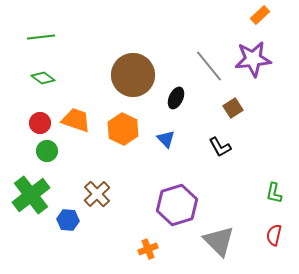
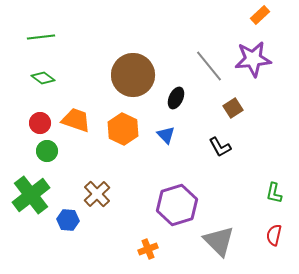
blue triangle: moved 4 px up
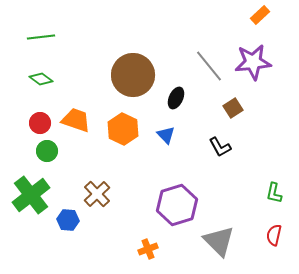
purple star: moved 3 px down
green diamond: moved 2 px left, 1 px down
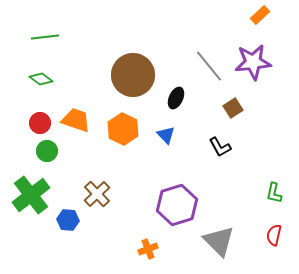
green line: moved 4 px right
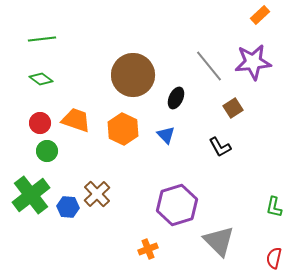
green line: moved 3 px left, 2 px down
green L-shape: moved 14 px down
blue hexagon: moved 13 px up
red semicircle: moved 23 px down
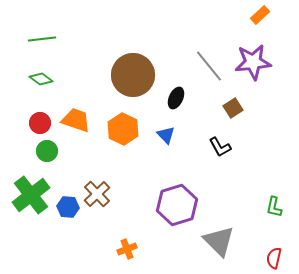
orange cross: moved 21 px left
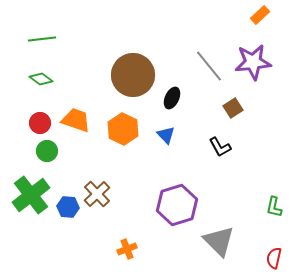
black ellipse: moved 4 px left
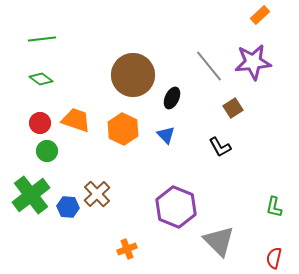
purple hexagon: moved 1 px left, 2 px down; rotated 21 degrees counterclockwise
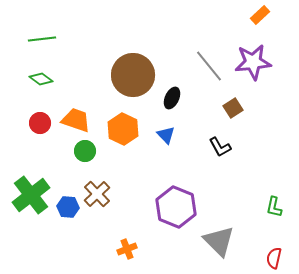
green circle: moved 38 px right
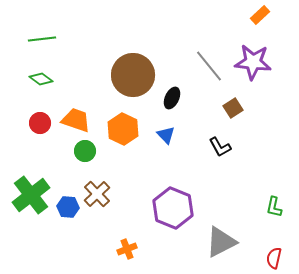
purple star: rotated 12 degrees clockwise
purple hexagon: moved 3 px left, 1 px down
gray triangle: moved 2 px right, 1 px down; rotated 48 degrees clockwise
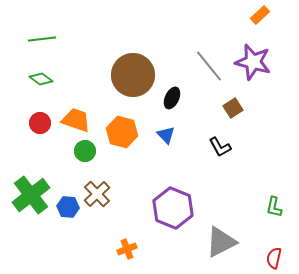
purple star: rotated 9 degrees clockwise
orange hexagon: moved 1 px left, 3 px down; rotated 12 degrees counterclockwise
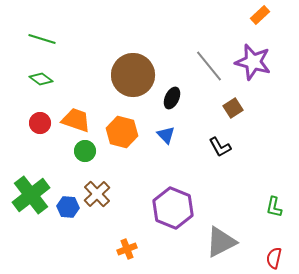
green line: rotated 24 degrees clockwise
